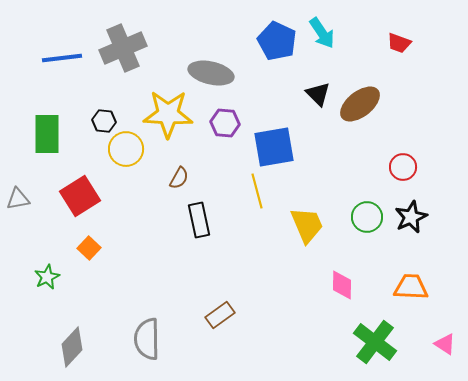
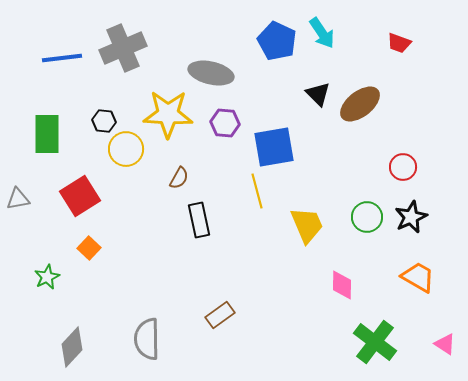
orange trapezoid: moved 7 px right, 10 px up; rotated 27 degrees clockwise
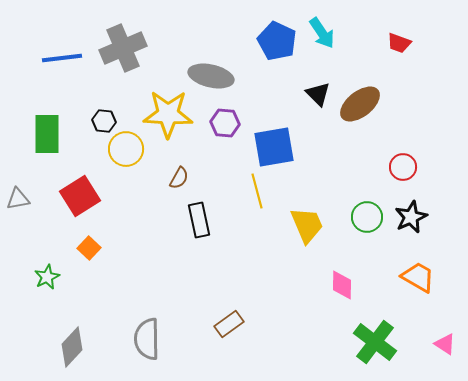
gray ellipse: moved 3 px down
brown rectangle: moved 9 px right, 9 px down
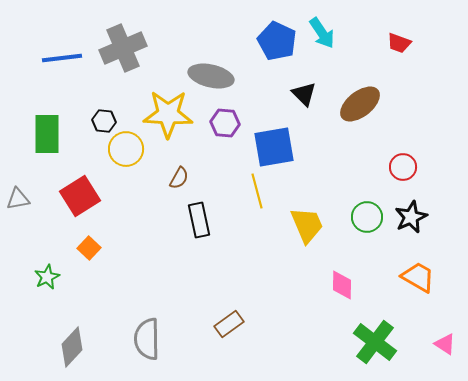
black triangle: moved 14 px left
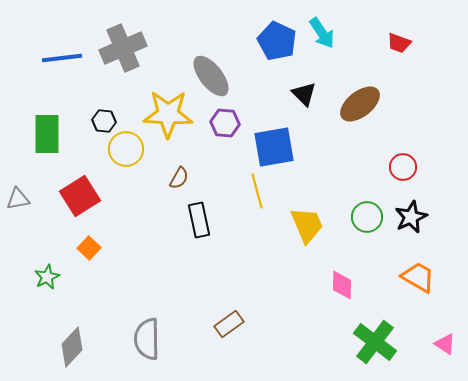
gray ellipse: rotated 39 degrees clockwise
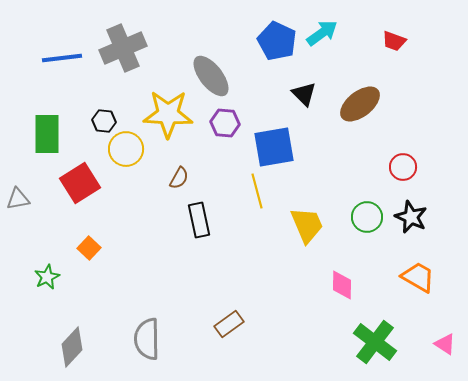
cyan arrow: rotated 92 degrees counterclockwise
red trapezoid: moved 5 px left, 2 px up
red square: moved 13 px up
black star: rotated 24 degrees counterclockwise
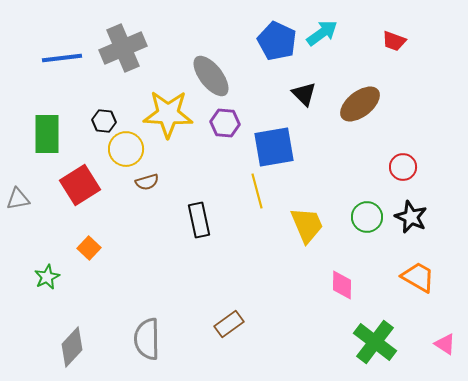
brown semicircle: moved 32 px left, 4 px down; rotated 45 degrees clockwise
red square: moved 2 px down
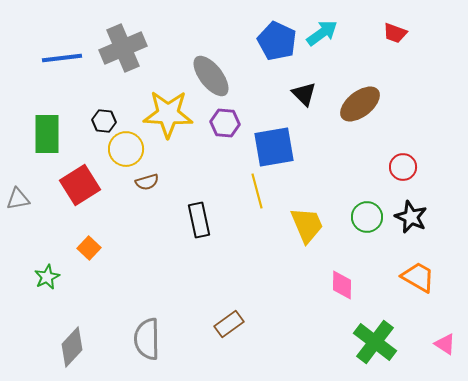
red trapezoid: moved 1 px right, 8 px up
